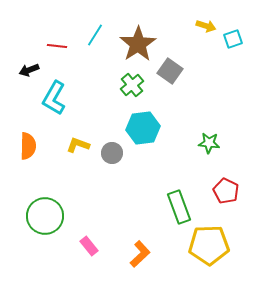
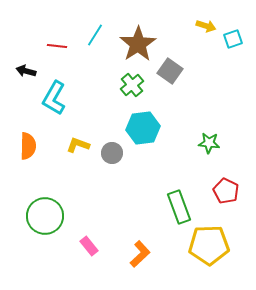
black arrow: moved 3 px left, 1 px down; rotated 36 degrees clockwise
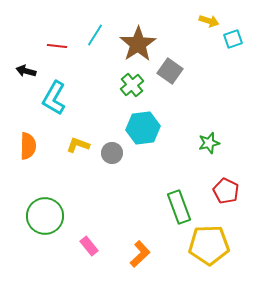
yellow arrow: moved 3 px right, 5 px up
green star: rotated 20 degrees counterclockwise
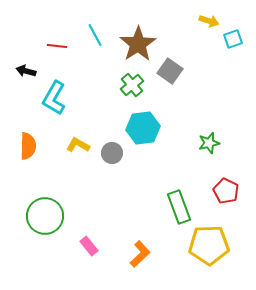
cyan line: rotated 60 degrees counterclockwise
yellow L-shape: rotated 10 degrees clockwise
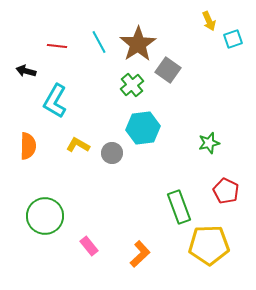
yellow arrow: rotated 48 degrees clockwise
cyan line: moved 4 px right, 7 px down
gray square: moved 2 px left, 1 px up
cyan L-shape: moved 1 px right, 3 px down
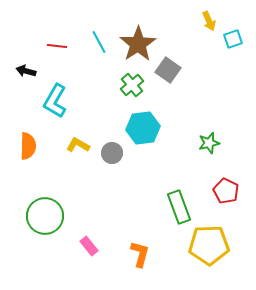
orange L-shape: rotated 32 degrees counterclockwise
